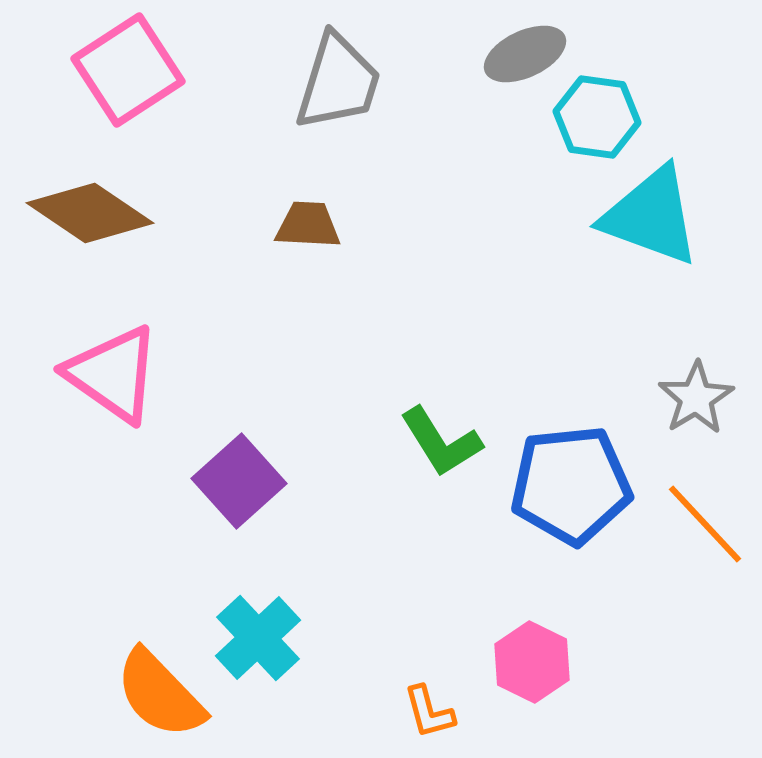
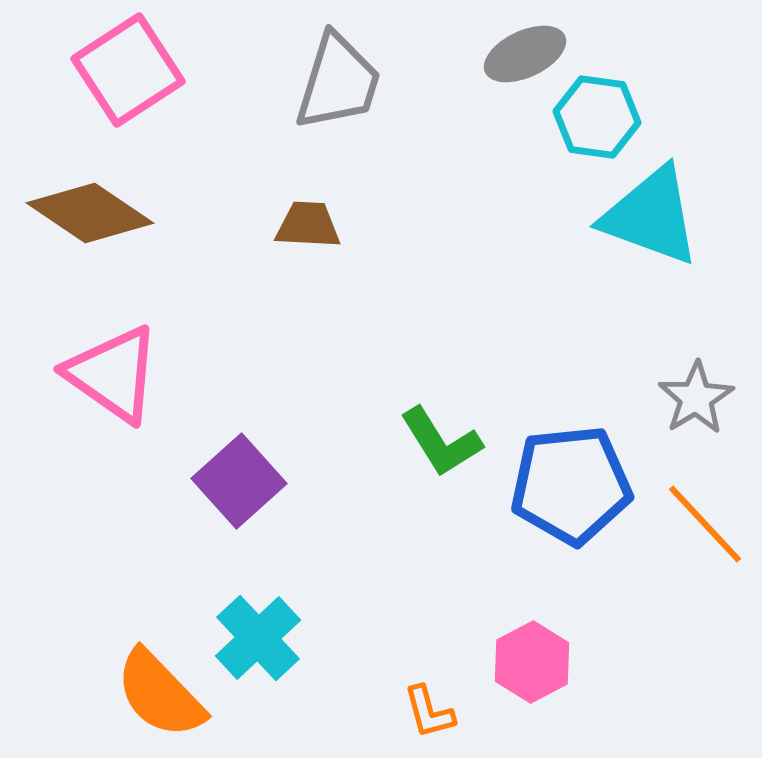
pink hexagon: rotated 6 degrees clockwise
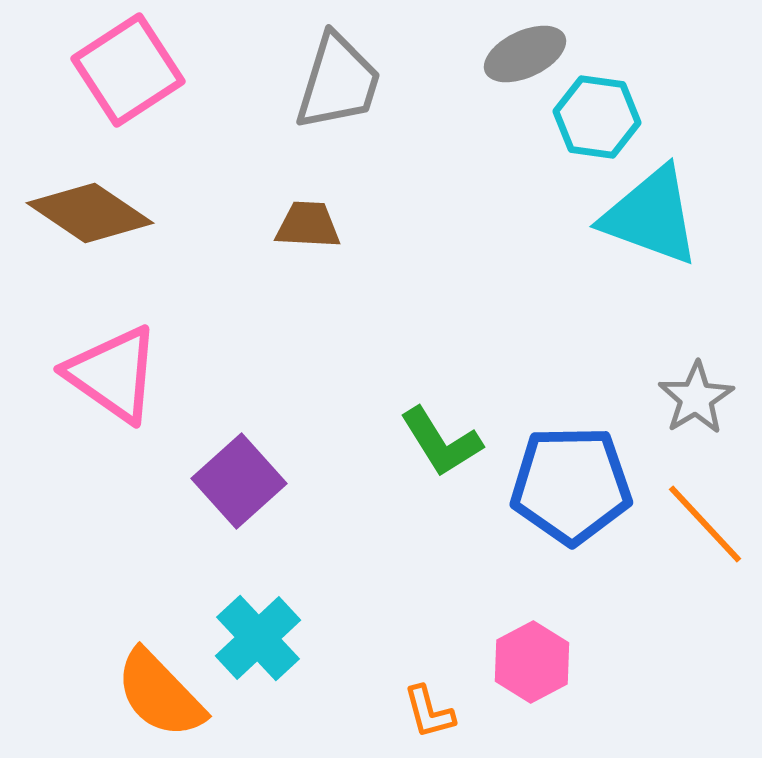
blue pentagon: rotated 5 degrees clockwise
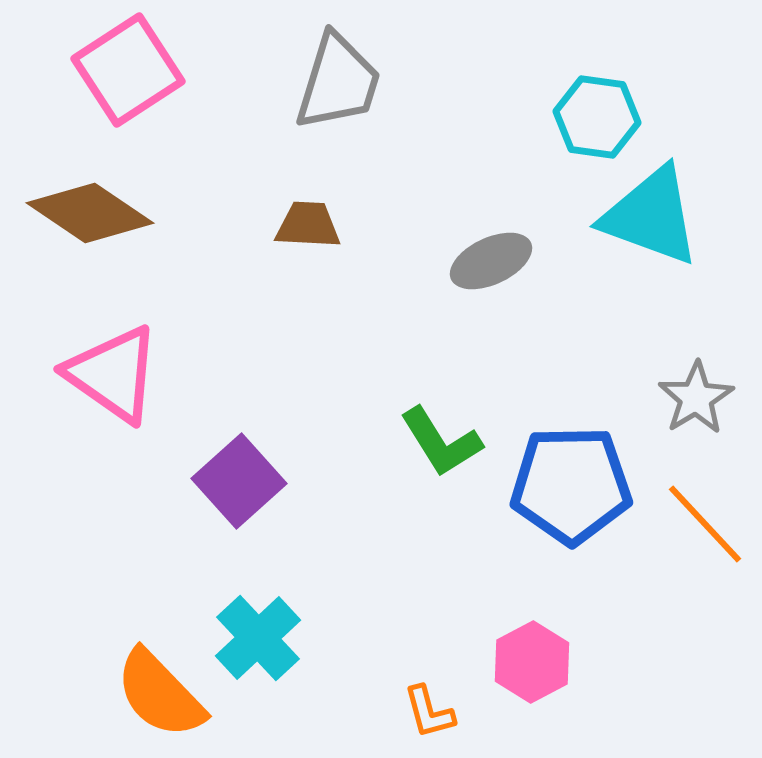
gray ellipse: moved 34 px left, 207 px down
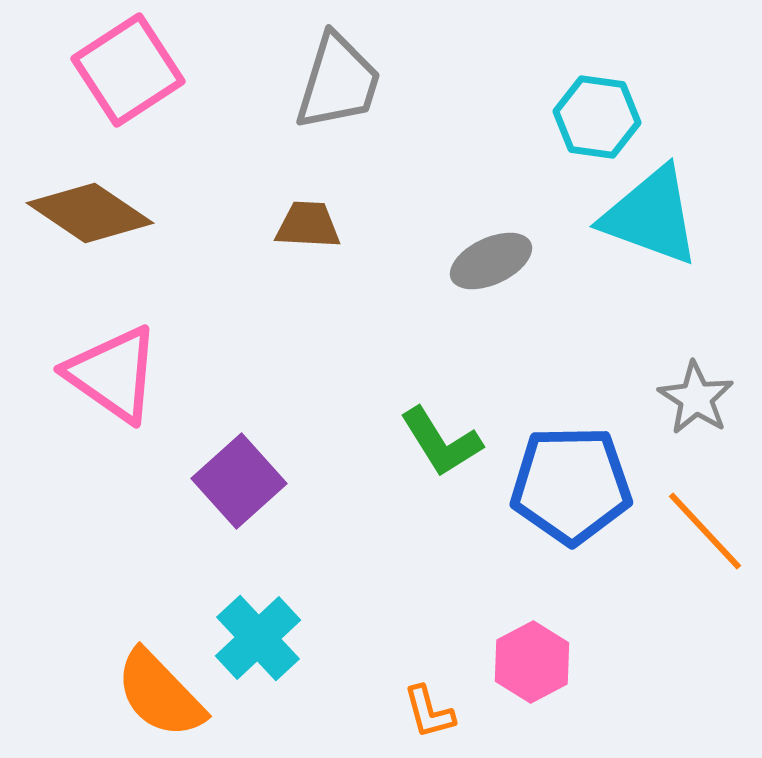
gray star: rotated 8 degrees counterclockwise
orange line: moved 7 px down
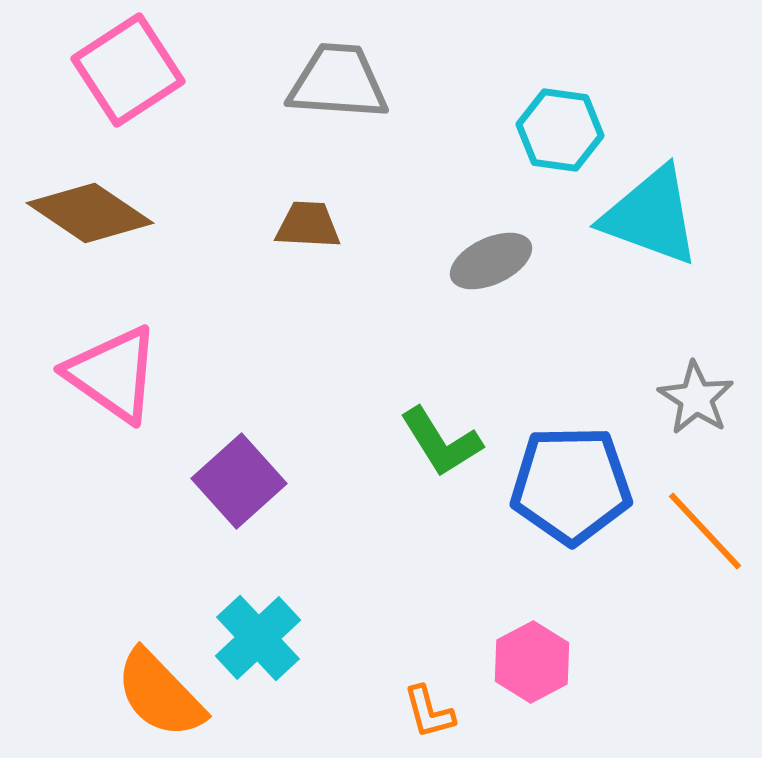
gray trapezoid: rotated 103 degrees counterclockwise
cyan hexagon: moved 37 px left, 13 px down
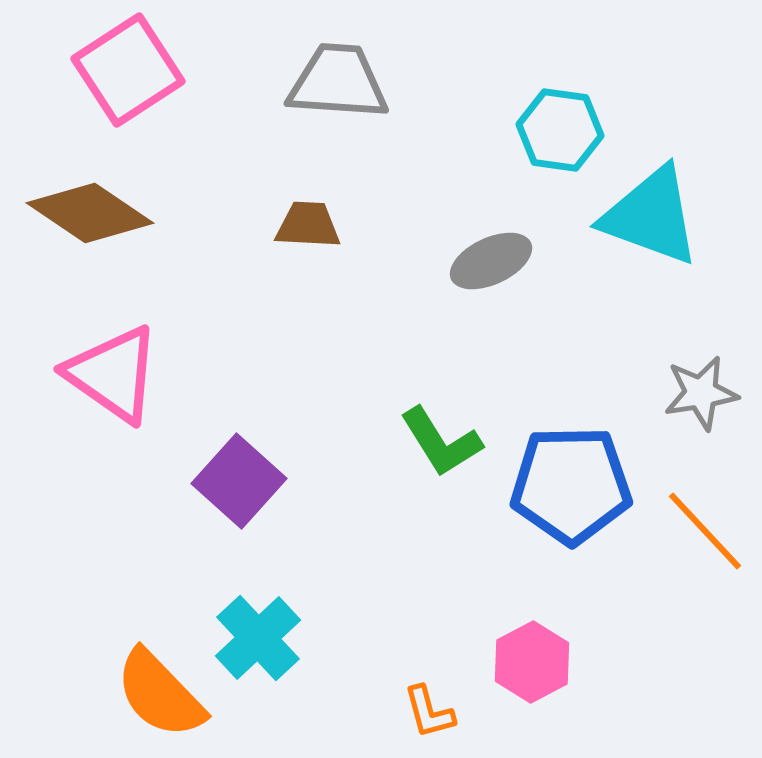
gray star: moved 5 px right, 5 px up; rotated 30 degrees clockwise
purple square: rotated 6 degrees counterclockwise
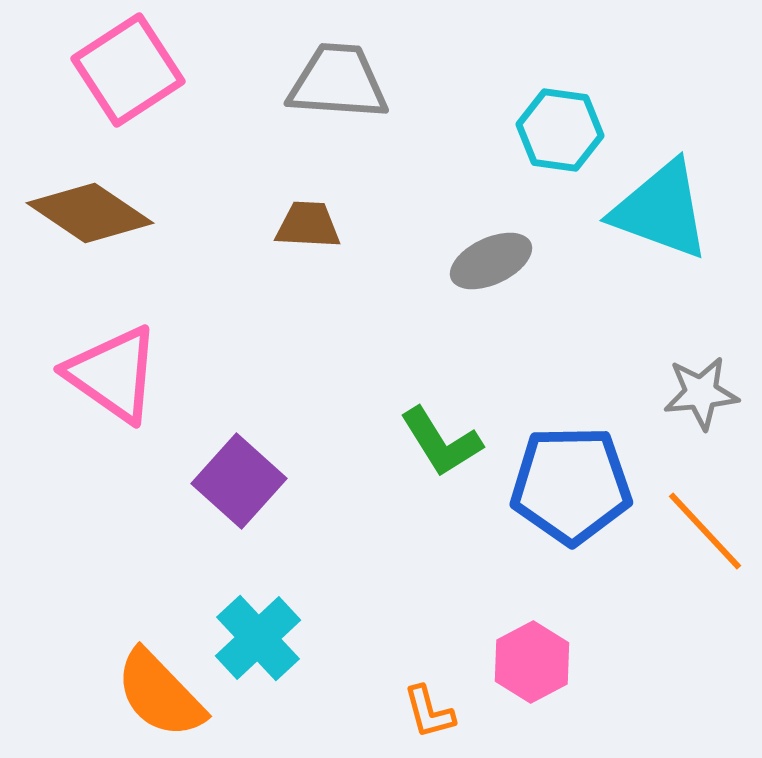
cyan triangle: moved 10 px right, 6 px up
gray star: rotated 4 degrees clockwise
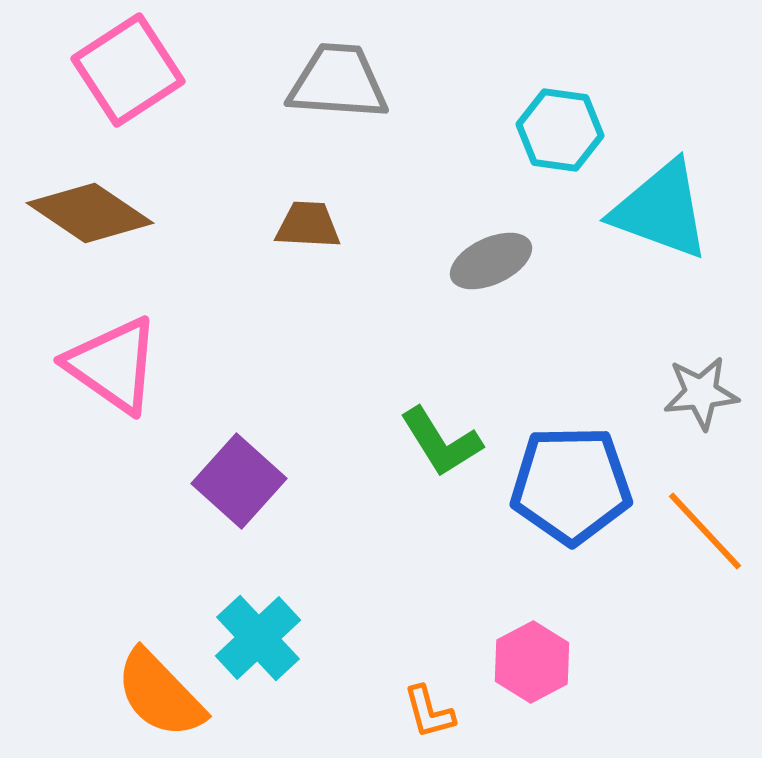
pink triangle: moved 9 px up
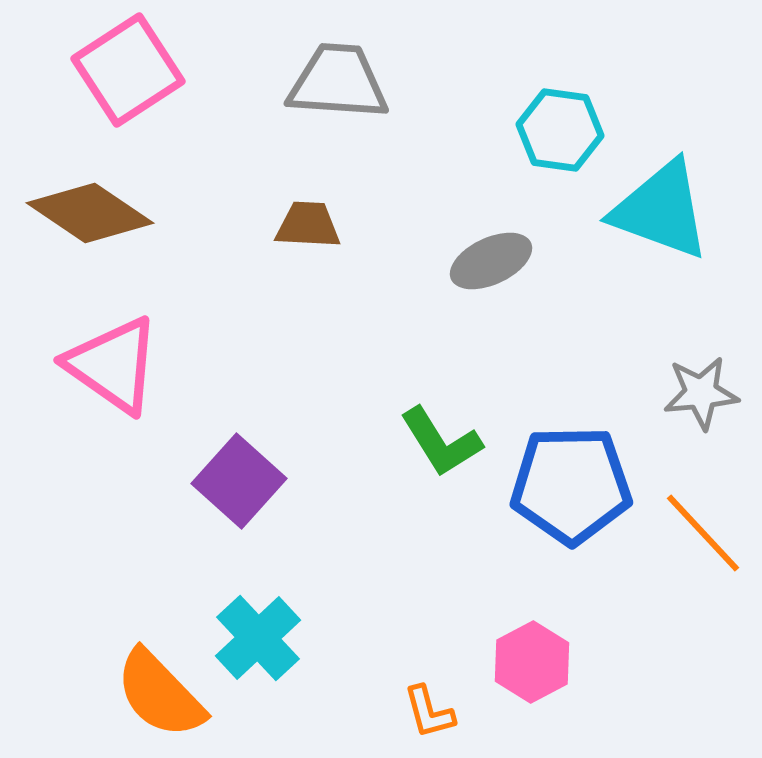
orange line: moved 2 px left, 2 px down
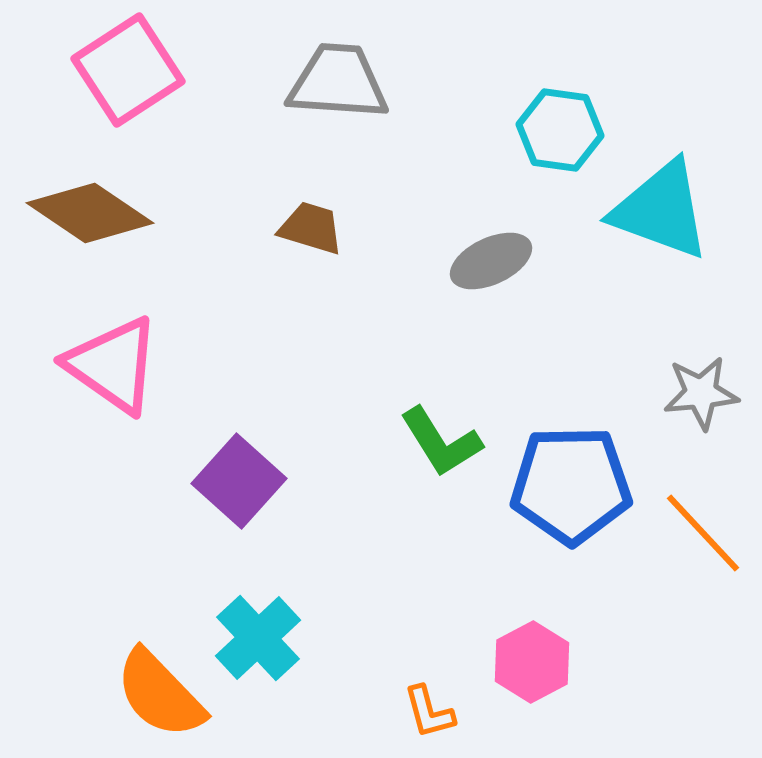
brown trapezoid: moved 3 px right, 3 px down; rotated 14 degrees clockwise
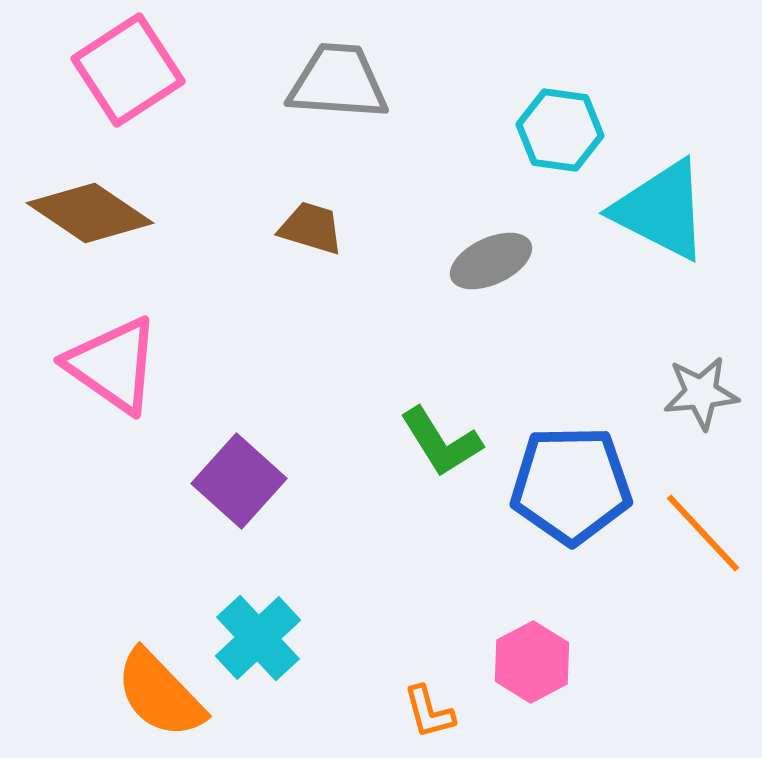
cyan triangle: rotated 7 degrees clockwise
